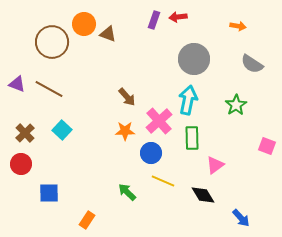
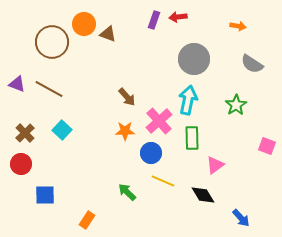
blue square: moved 4 px left, 2 px down
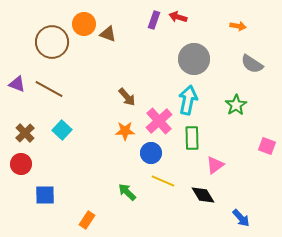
red arrow: rotated 24 degrees clockwise
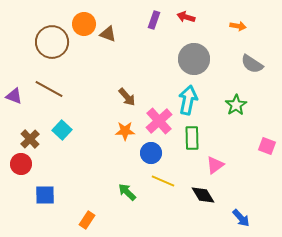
red arrow: moved 8 px right
purple triangle: moved 3 px left, 12 px down
brown cross: moved 5 px right, 6 px down
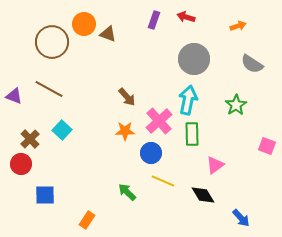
orange arrow: rotated 28 degrees counterclockwise
green rectangle: moved 4 px up
